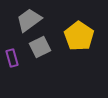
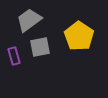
gray square: rotated 15 degrees clockwise
purple rectangle: moved 2 px right, 2 px up
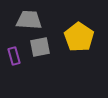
gray trapezoid: rotated 40 degrees clockwise
yellow pentagon: moved 1 px down
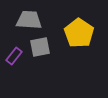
yellow pentagon: moved 4 px up
purple rectangle: rotated 54 degrees clockwise
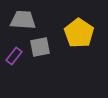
gray trapezoid: moved 6 px left
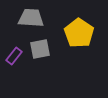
gray trapezoid: moved 8 px right, 2 px up
gray square: moved 2 px down
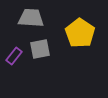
yellow pentagon: moved 1 px right
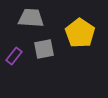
gray square: moved 4 px right
